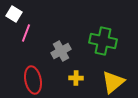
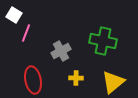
white square: moved 1 px down
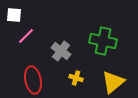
white square: rotated 28 degrees counterclockwise
pink line: moved 3 px down; rotated 24 degrees clockwise
gray cross: rotated 24 degrees counterclockwise
yellow cross: rotated 16 degrees clockwise
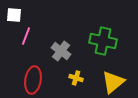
pink line: rotated 24 degrees counterclockwise
red ellipse: rotated 20 degrees clockwise
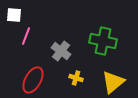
red ellipse: rotated 20 degrees clockwise
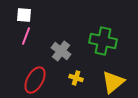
white square: moved 10 px right
red ellipse: moved 2 px right
